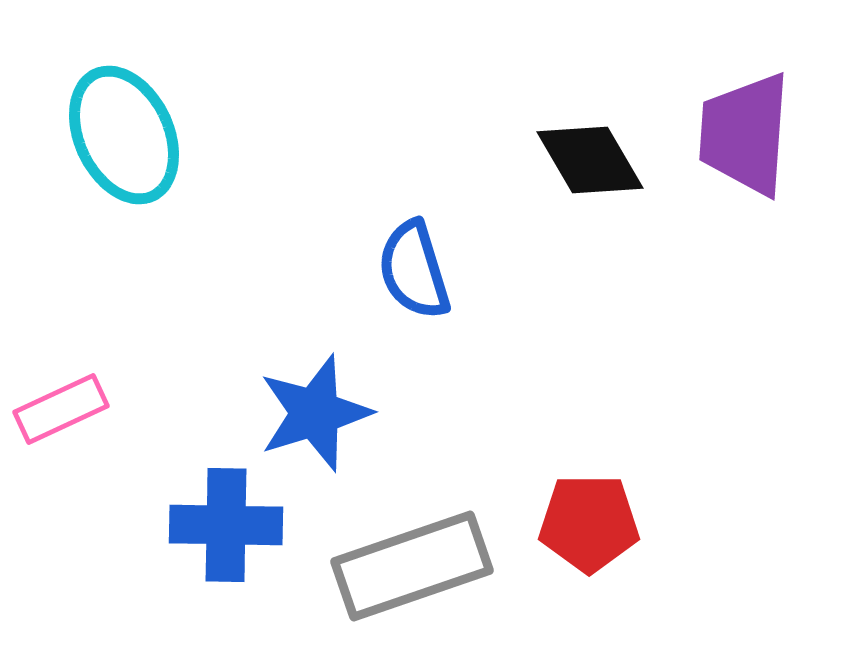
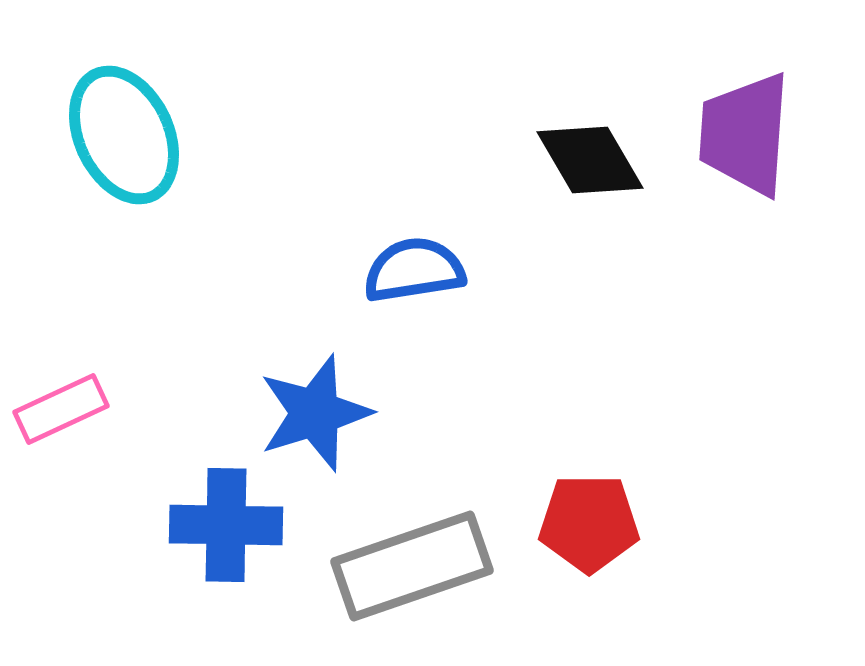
blue semicircle: rotated 98 degrees clockwise
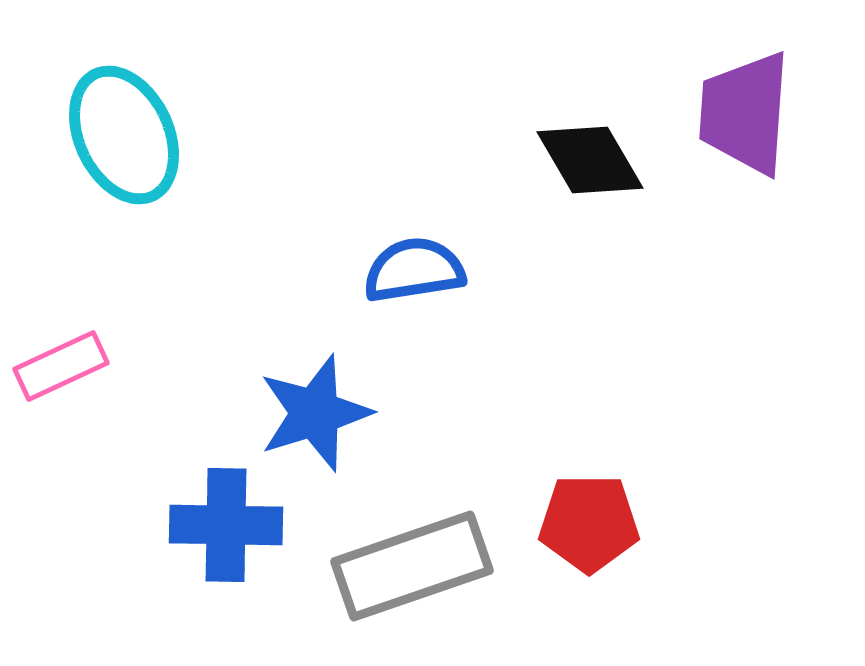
purple trapezoid: moved 21 px up
pink rectangle: moved 43 px up
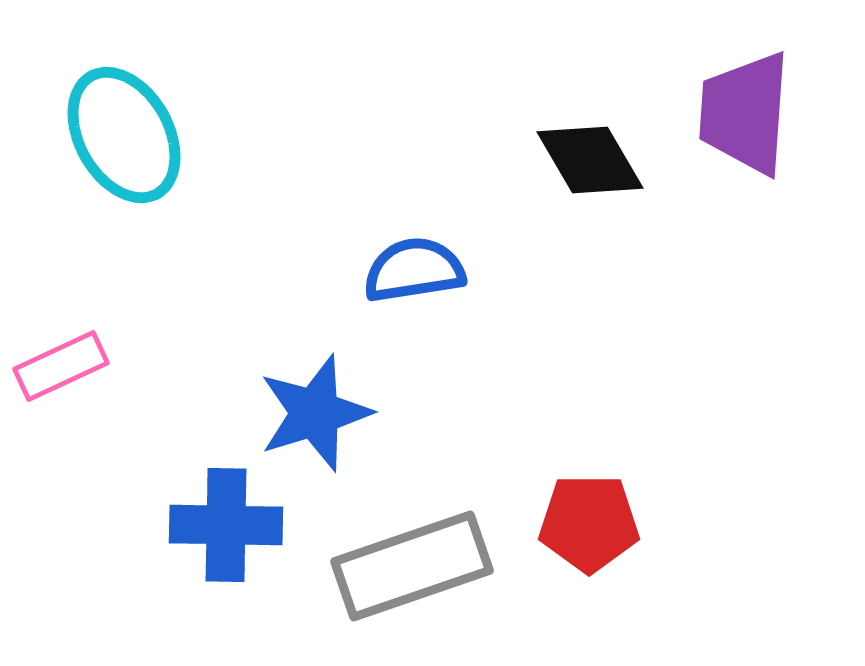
cyan ellipse: rotated 4 degrees counterclockwise
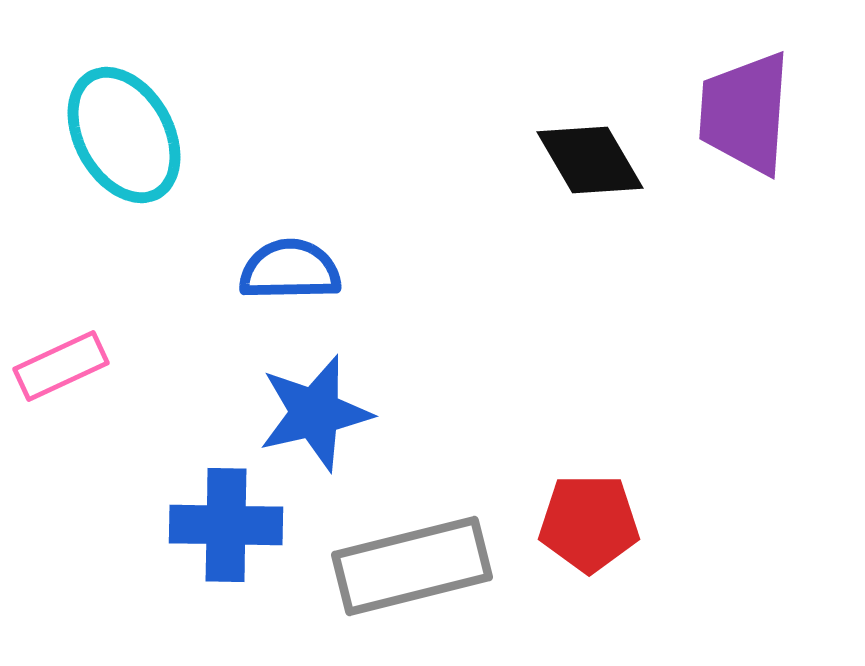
blue semicircle: moved 124 px left; rotated 8 degrees clockwise
blue star: rotated 4 degrees clockwise
gray rectangle: rotated 5 degrees clockwise
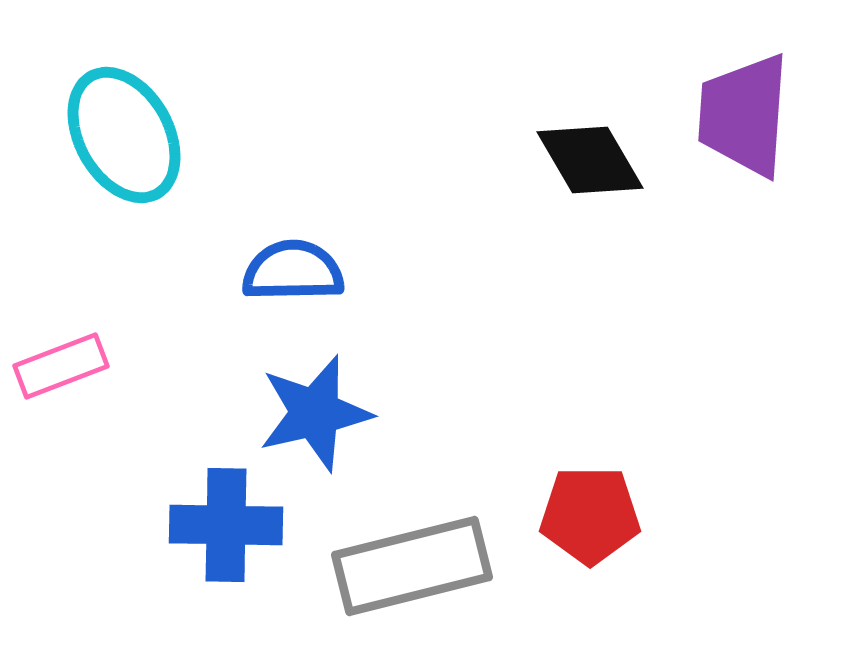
purple trapezoid: moved 1 px left, 2 px down
blue semicircle: moved 3 px right, 1 px down
pink rectangle: rotated 4 degrees clockwise
red pentagon: moved 1 px right, 8 px up
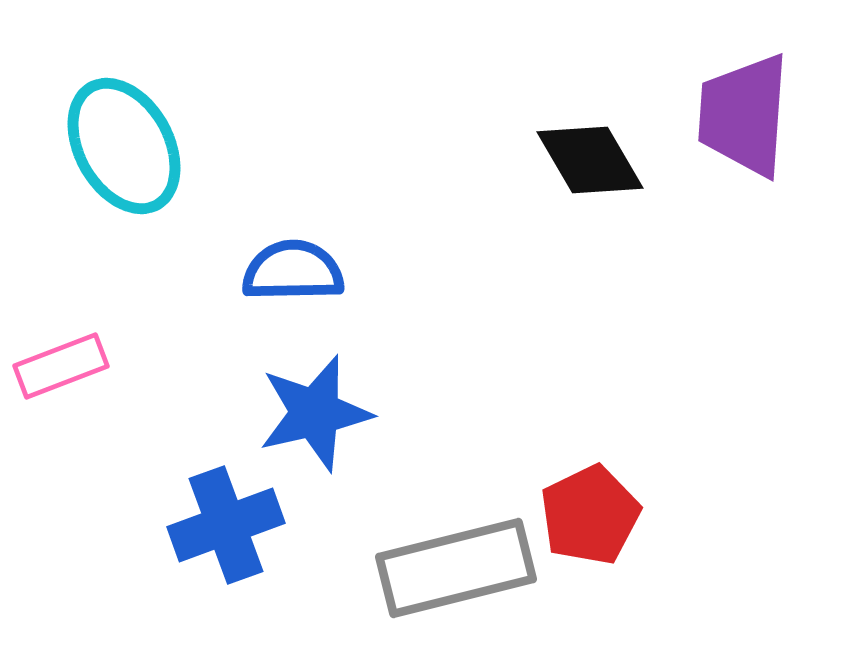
cyan ellipse: moved 11 px down
red pentagon: rotated 26 degrees counterclockwise
blue cross: rotated 21 degrees counterclockwise
gray rectangle: moved 44 px right, 2 px down
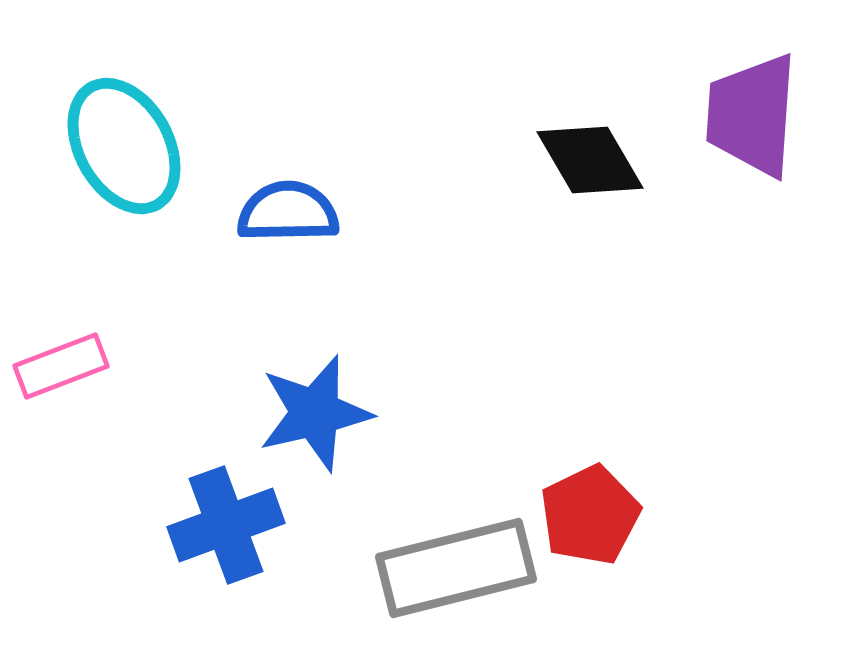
purple trapezoid: moved 8 px right
blue semicircle: moved 5 px left, 59 px up
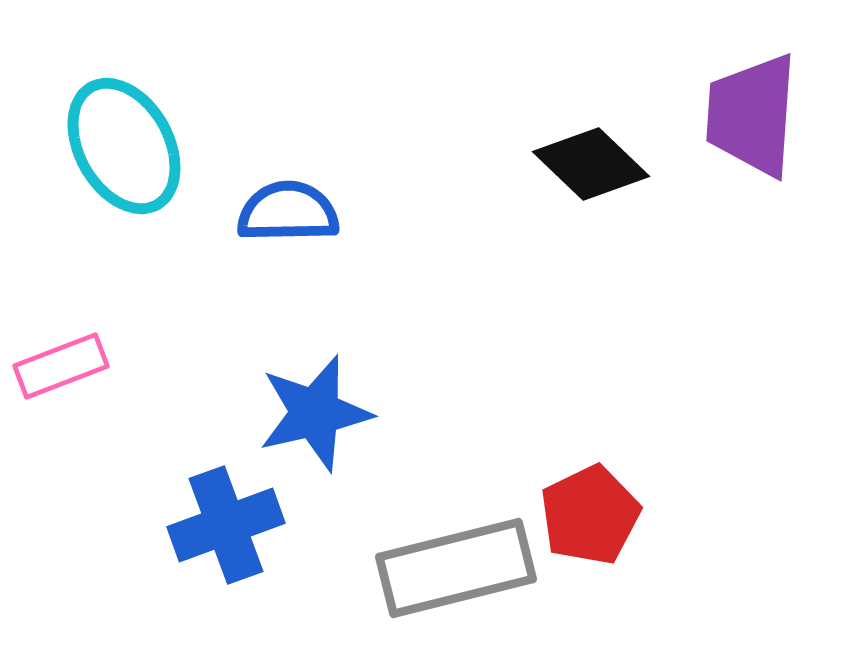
black diamond: moved 1 px right, 4 px down; rotated 16 degrees counterclockwise
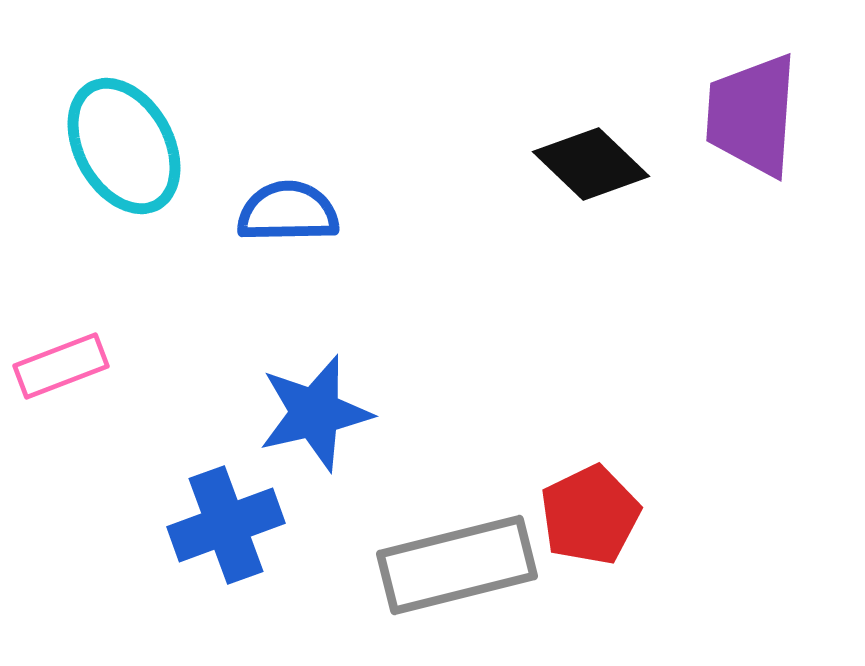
gray rectangle: moved 1 px right, 3 px up
